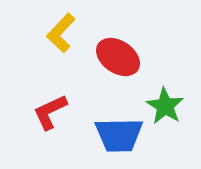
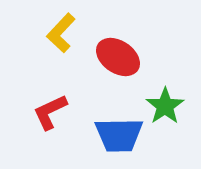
green star: rotated 6 degrees clockwise
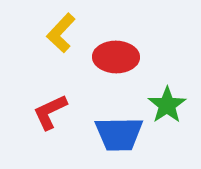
red ellipse: moved 2 px left; rotated 33 degrees counterclockwise
green star: moved 2 px right, 1 px up
blue trapezoid: moved 1 px up
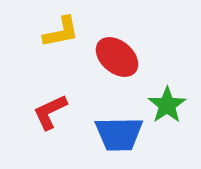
yellow L-shape: moved 1 px up; rotated 144 degrees counterclockwise
red ellipse: moved 1 px right; rotated 39 degrees clockwise
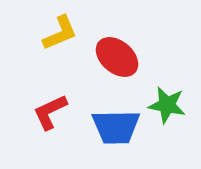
yellow L-shape: moved 1 px left, 1 px down; rotated 12 degrees counterclockwise
green star: rotated 27 degrees counterclockwise
blue trapezoid: moved 3 px left, 7 px up
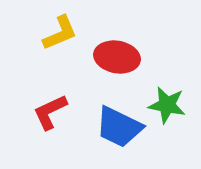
red ellipse: rotated 30 degrees counterclockwise
blue trapezoid: moved 3 px right; rotated 27 degrees clockwise
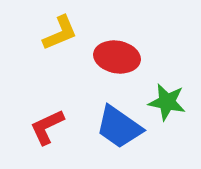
green star: moved 3 px up
red L-shape: moved 3 px left, 15 px down
blue trapezoid: rotated 9 degrees clockwise
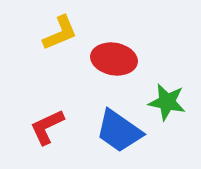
red ellipse: moved 3 px left, 2 px down
blue trapezoid: moved 4 px down
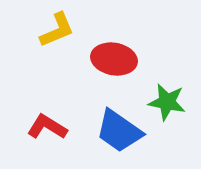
yellow L-shape: moved 3 px left, 3 px up
red L-shape: rotated 57 degrees clockwise
